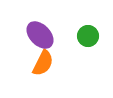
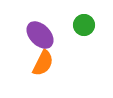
green circle: moved 4 px left, 11 px up
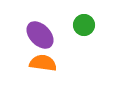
orange semicircle: rotated 108 degrees counterclockwise
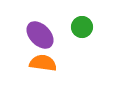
green circle: moved 2 px left, 2 px down
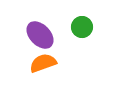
orange semicircle: rotated 28 degrees counterclockwise
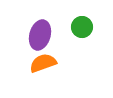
purple ellipse: rotated 60 degrees clockwise
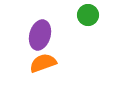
green circle: moved 6 px right, 12 px up
